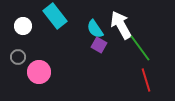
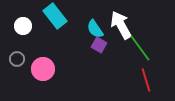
gray circle: moved 1 px left, 2 px down
pink circle: moved 4 px right, 3 px up
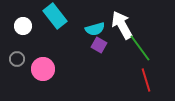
white arrow: moved 1 px right
cyan semicircle: rotated 72 degrees counterclockwise
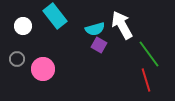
green line: moved 9 px right, 6 px down
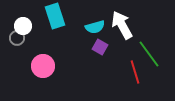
cyan rectangle: rotated 20 degrees clockwise
cyan semicircle: moved 2 px up
purple square: moved 1 px right, 2 px down
gray circle: moved 21 px up
pink circle: moved 3 px up
red line: moved 11 px left, 8 px up
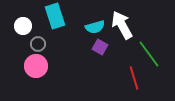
gray circle: moved 21 px right, 6 px down
pink circle: moved 7 px left
red line: moved 1 px left, 6 px down
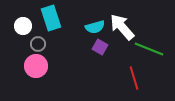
cyan rectangle: moved 4 px left, 2 px down
white arrow: moved 2 px down; rotated 12 degrees counterclockwise
green line: moved 5 px up; rotated 32 degrees counterclockwise
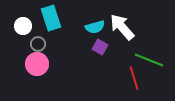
green line: moved 11 px down
pink circle: moved 1 px right, 2 px up
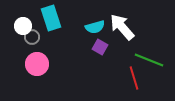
gray circle: moved 6 px left, 7 px up
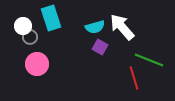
gray circle: moved 2 px left
